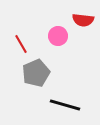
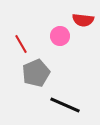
pink circle: moved 2 px right
black line: rotated 8 degrees clockwise
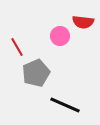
red semicircle: moved 2 px down
red line: moved 4 px left, 3 px down
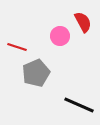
red semicircle: rotated 125 degrees counterclockwise
red line: rotated 42 degrees counterclockwise
black line: moved 14 px right
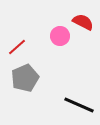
red semicircle: rotated 35 degrees counterclockwise
red line: rotated 60 degrees counterclockwise
gray pentagon: moved 11 px left, 5 px down
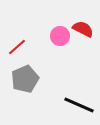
red semicircle: moved 7 px down
gray pentagon: moved 1 px down
